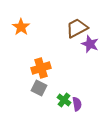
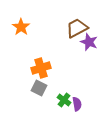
purple star: moved 1 px left, 2 px up
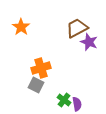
gray square: moved 3 px left, 3 px up
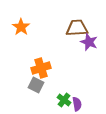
brown trapezoid: rotated 25 degrees clockwise
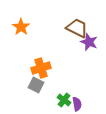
brown trapezoid: rotated 30 degrees clockwise
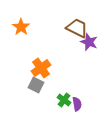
orange cross: rotated 18 degrees counterclockwise
